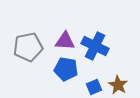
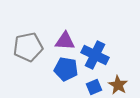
blue cross: moved 9 px down
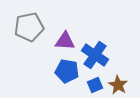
gray pentagon: moved 1 px right, 20 px up
blue cross: rotated 8 degrees clockwise
blue pentagon: moved 1 px right, 2 px down
blue square: moved 1 px right, 2 px up
